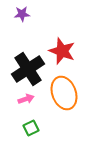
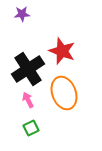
pink arrow: moved 2 px right, 1 px down; rotated 98 degrees counterclockwise
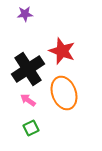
purple star: moved 3 px right
pink arrow: rotated 28 degrees counterclockwise
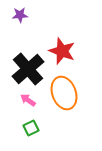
purple star: moved 5 px left, 1 px down
black cross: rotated 8 degrees counterclockwise
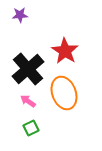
red star: moved 3 px right; rotated 12 degrees clockwise
pink arrow: moved 1 px down
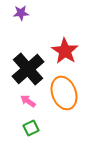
purple star: moved 1 px right, 2 px up
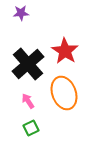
black cross: moved 5 px up
pink arrow: rotated 21 degrees clockwise
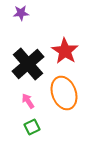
green square: moved 1 px right, 1 px up
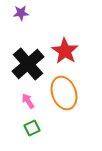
green square: moved 1 px down
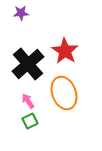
green square: moved 2 px left, 7 px up
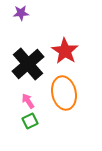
orange ellipse: rotated 8 degrees clockwise
